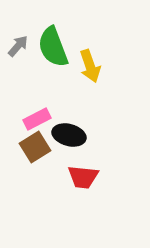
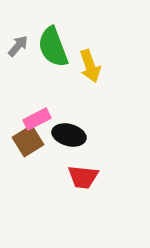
brown square: moved 7 px left, 6 px up
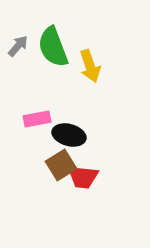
pink rectangle: rotated 16 degrees clockwise
brown square: moved 33 px right, 24 px down
